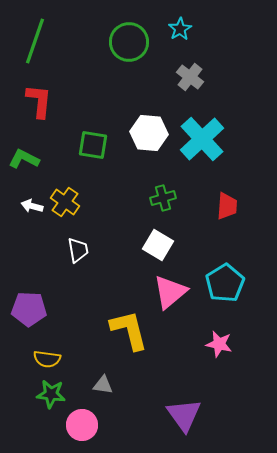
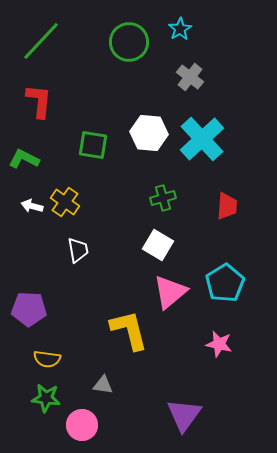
green line: moved 6 px right; rotated 24 degrees clockwise
green star: moved 5 px left, 4 px down
purple triangle: rotated 12 degrees clockwise
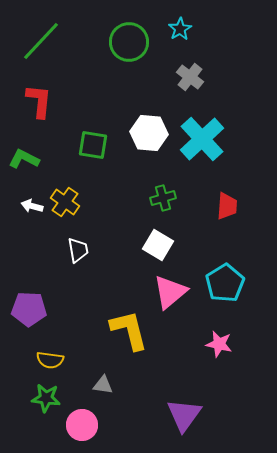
yellow semicircle: moved 3 px right, 1 px down
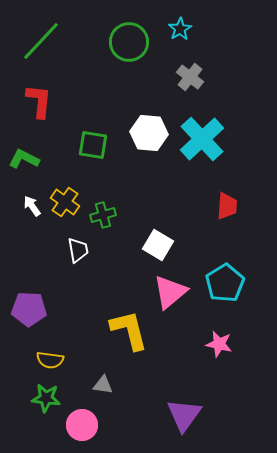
green cross: moved 60 px left, 17 px down
white arrow: rotated 40 degrees clockwise
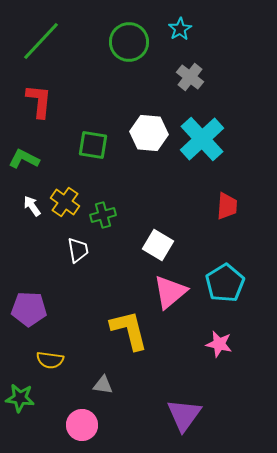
green star: moved 26 px left
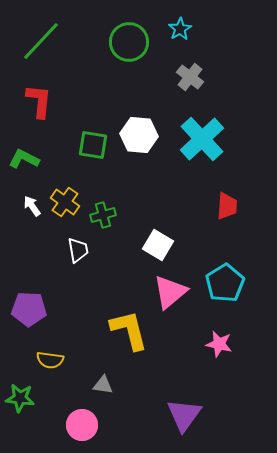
white hexagon: moved 10 px left, 2 px down
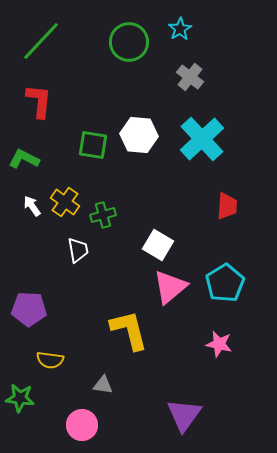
pink triangle: moved 5 px up
